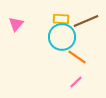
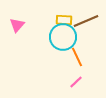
yellow rectangle: moved 3 px right, 1 px down
pink triangle: moved 1 px right, 1 px down
cyan circle: moved 1 px right
orange line: rotated 30 degrees clockwise
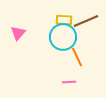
pink triangle: moved 1 px right, 8 px down
pink line: moved 7 px left; rotated 40 degrees clockwise
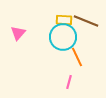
brown line: rotated 45 degrees clockwise
pink line: rotated 72 degrees counterclockwise
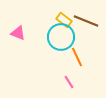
yellow rectangle: rotated 35 degrees clockwise
pink triangle: rotated 49 degrees counterclockwise
cyan circle: moved 2 px left
pink line: rotated 48 degrees counterclockwise
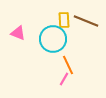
yellow rectangle: rotated 49 degrees clockwise
cyan circle: moved 8 px left, 2 px down
orange line: moved 9 px left, 8 px down
pink line: moved 5 px left, 3 px up; rotated 64 degrees clockwise
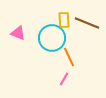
brown line: moved 1 px right, 2 px down
cyan circle: moved 1 px left, 1 px up
orange line: moved 1 px right, 8 px up
